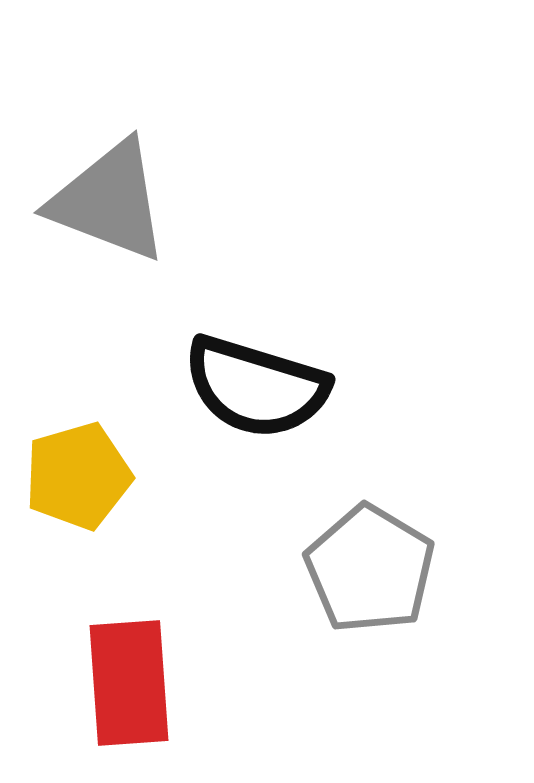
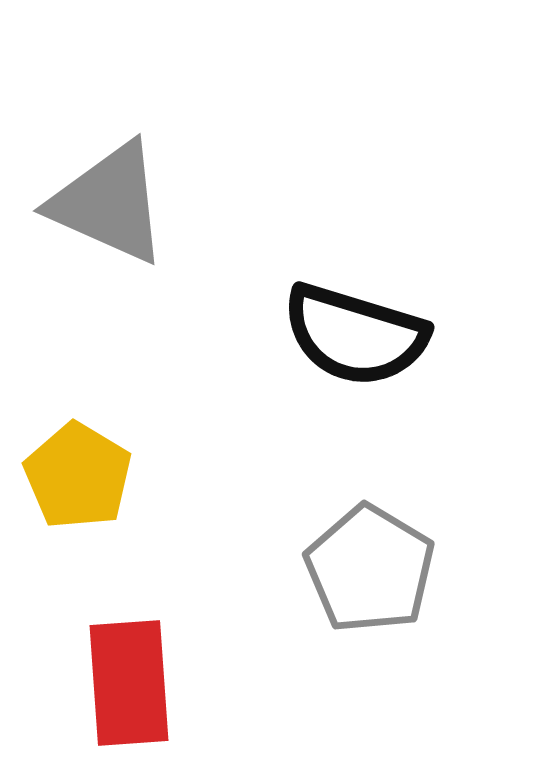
gray triangle: moved 2 px down; rotated 3 degrees clockwise
black semicircle: moved 99 px right, 52 px up
yellow pentagon: rotated 25 degrees counterclockwise
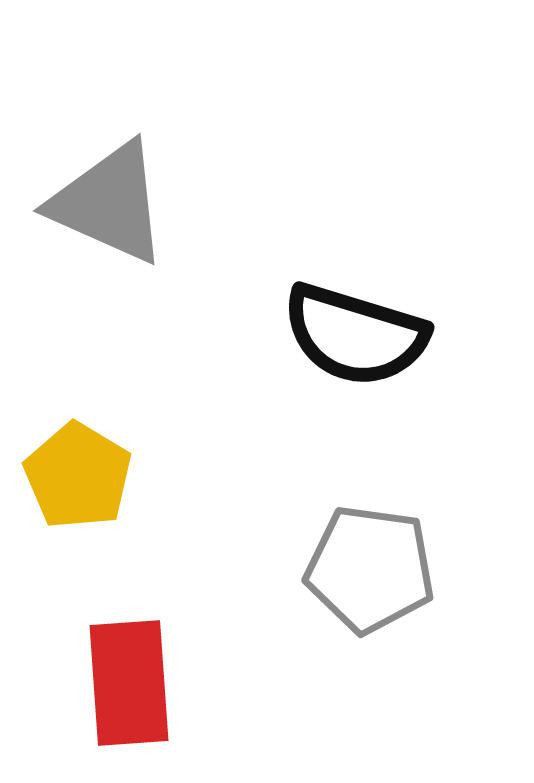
gray pentagon: rotated 23 degrees counterclockwise
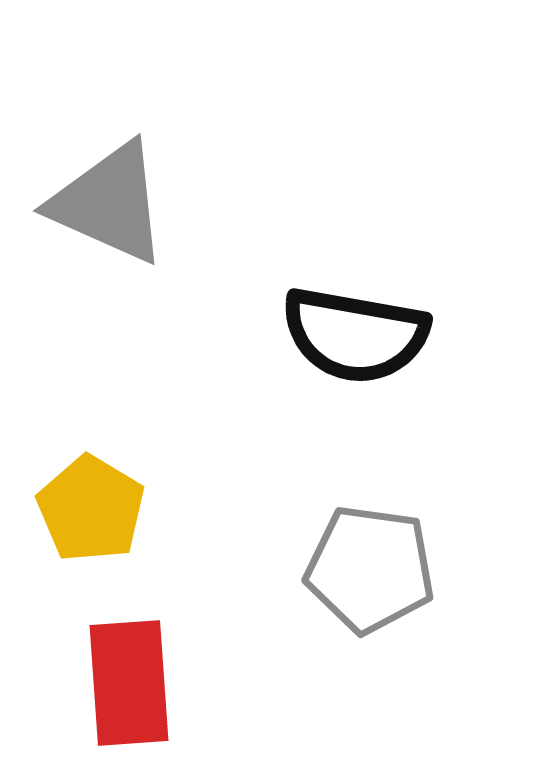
black semicircle: rotated 7 degrees counterclockwise
yellow pentagon: moved 13 px right, 33 px down
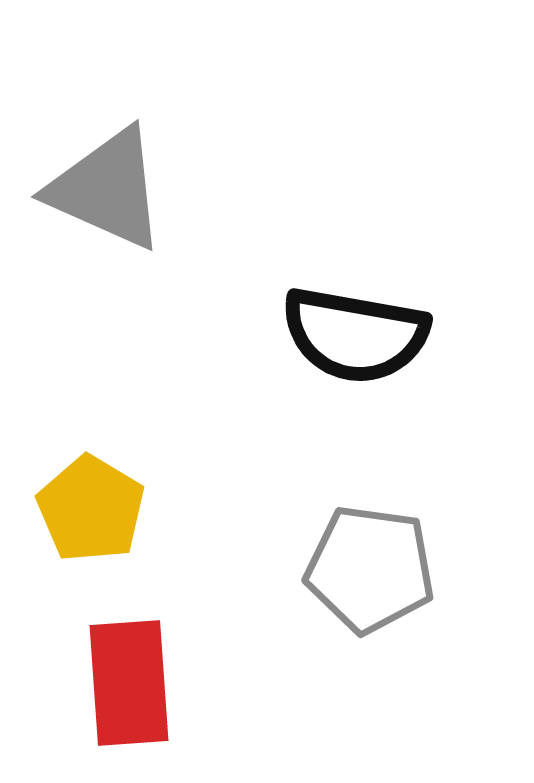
gray triangle: moved 2 px left, 14 px up
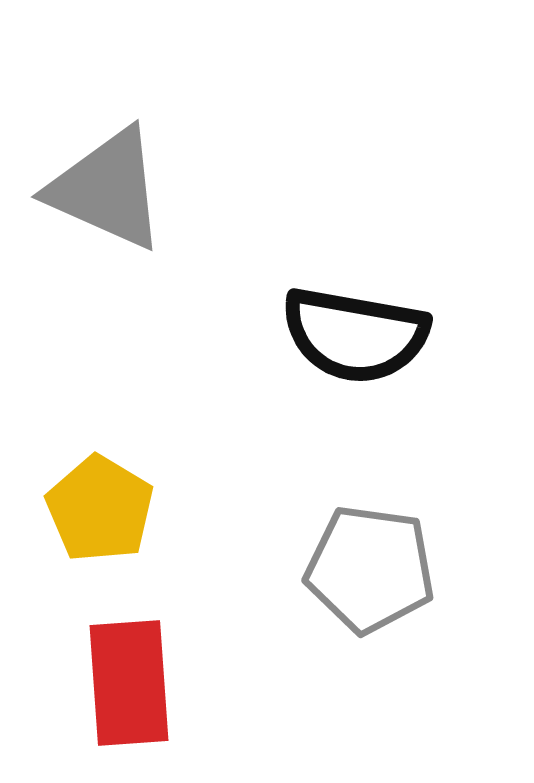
yellow pentagon: moved 9 px right
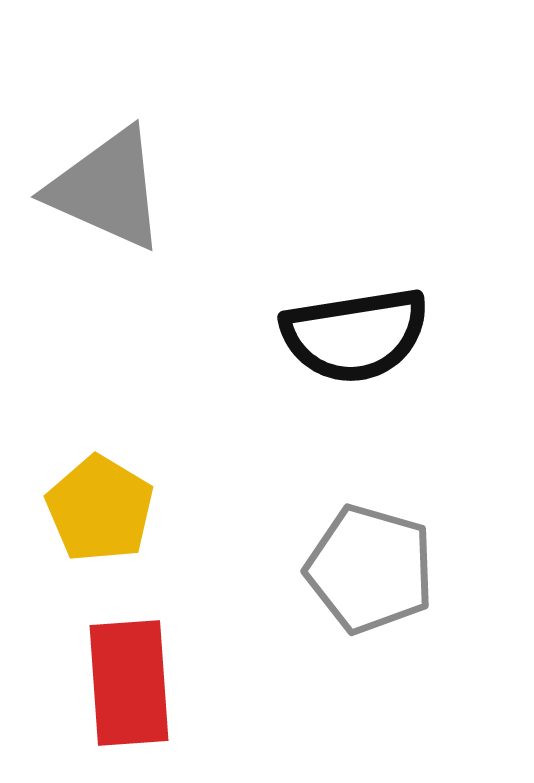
black semicircle: rotated 19 degrees counterclockwise
gray pentagon: rotated 8 degrees clockwise
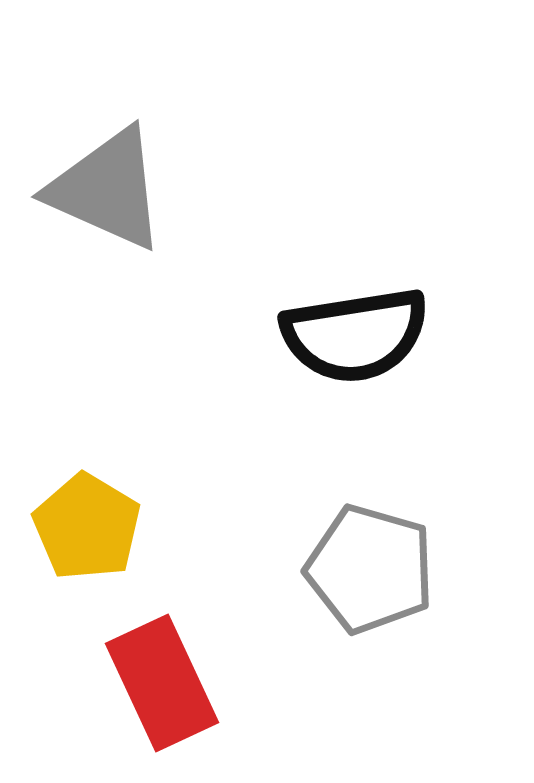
yellow pentagon: moved 13 px left, 18 px down
red rectangle: moved 33 px right; rotated 21 degrees counterclockwise
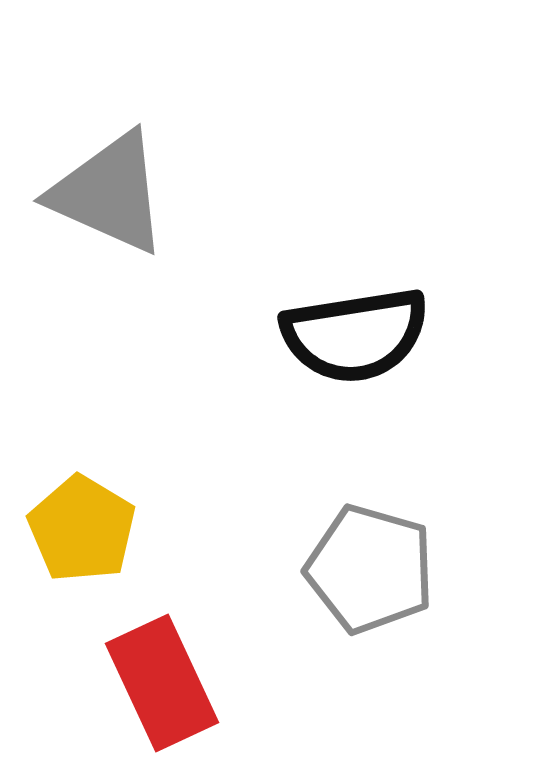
gray triangle: moved 2 px right, 4 px down
yellow pentagon: moved 5 px left, 2 px down
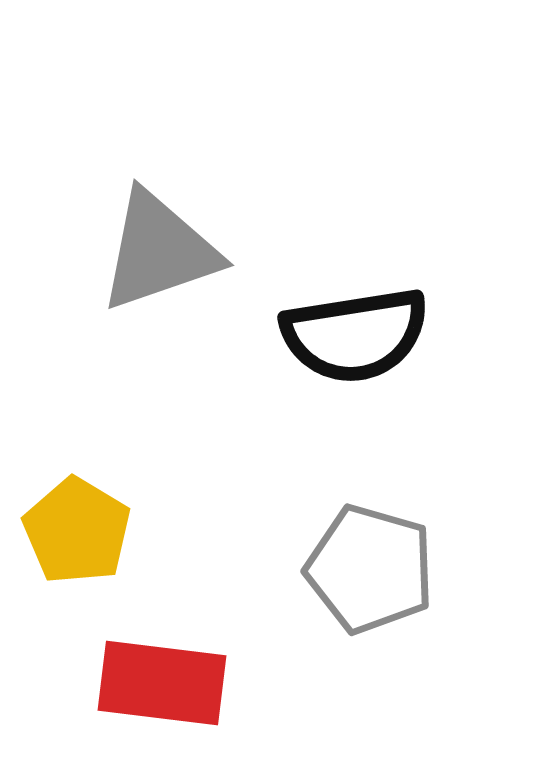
gray triangle: moved 50 px right, 58 px down; rotated 43 degrees counterclockwise
yellow pentagon: moved 5 px left, 2 px down
red rectangle: rotated 58 degrees counterclockwise
